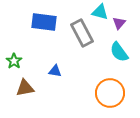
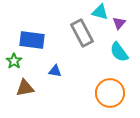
blue rectangle: moved 12 px left, 18 px down
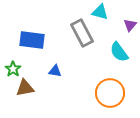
purple triangle: moved 11 px right, 2 px down
green star: moved 1 px left, 8 px down
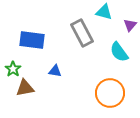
cyan triangle: moved 4 px right
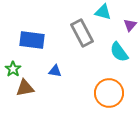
cyan triangle: moved 1 px left
orange circle: moved 1 px left
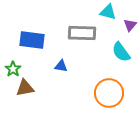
cyan triangle: moved 5 px right
gray rectangle: rotated 60 degrees counterclockwise
cyan semicircle: moved 2 px right
blue triangle: moved 6 px right, 5 px up
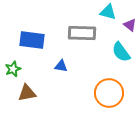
purple triangle: rotated 32 degrees counterclockwise
green star: rotated 14 degrees clockwise
brown triangle: moved 2 px right, 5 px down
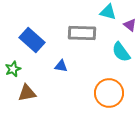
blue rectangle: rotated 35 degrees clockwise
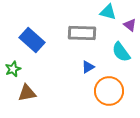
blue triangle: moved 27 px right, 1 px down; rotated 40 degrees counterclockwise
orange circle: moved 2 px up
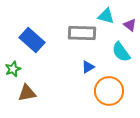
cyan triangle: moved 2 px left, 4 px down
